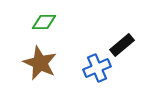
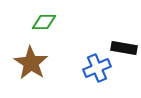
black rectangle: moved 2 px right, 3 px down; rotated 50 degrees clockwise
brown star: moved 9 px left; rotated 8 degrees clockwise
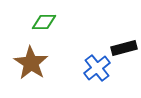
black rectangle: rotated 25 degrees counterclockwise
blue cross: rotated 16 degrees counterclockwise
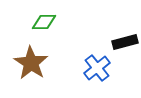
black rectangle: moved 1 px right, 6 px up
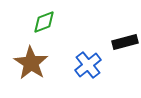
green diamond: rotated 20 degrees counterclockwise
blue cross: moved 9 px left, 3 px up
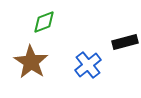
brown star: moved 1 px up
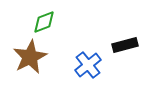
black rectangle: moved 3 px down
brown star: moved 1 px left, 5 px up; rotated 12 degrees clockwise
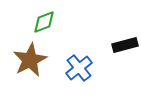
brown star: moved 3 px down
blue cross: moved 9 px left, 3 px down
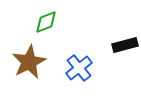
green diamond: moved 2 px right
brown star: moved 1 px left, 2 px down
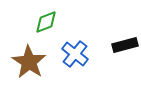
brown star: rotated 12 degrees counterclockwise
blue cross: moved 4 px left, 14 px up; rotated 12 degrees counterclockwise
